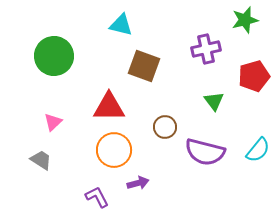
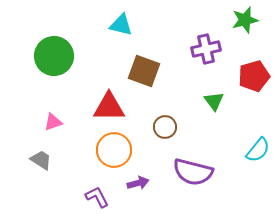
brown square: moved 5 px down
pink triangle: rotated 24 degrees clockwise
purple semicircle: moved 12 px left, 20 px down
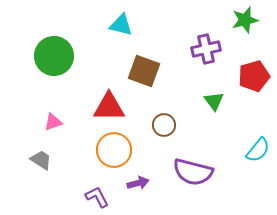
brown circle: moved 1 px left, 2 px up
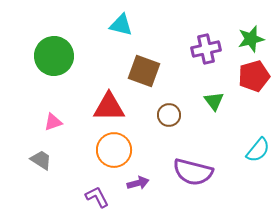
green star: moved 6 px right, 19 px down
brown circle: moved 5 px right, 10 px up
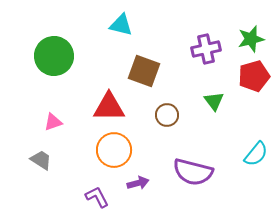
brown circle: moved 2 px left
cyan semicircle: moved 2 px left, 4 px down
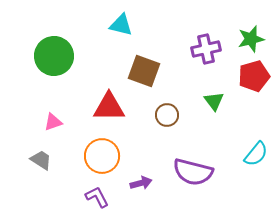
orange circle: moved 12 px left, 6 px down
purple arrow: moved 3 px right
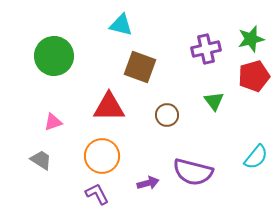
brown square: moved 4 px left, 4 px up
cyan semicircle: moved 3 px down
purple arrow: moved 7 px right
purple L-shape: moved 3 px up
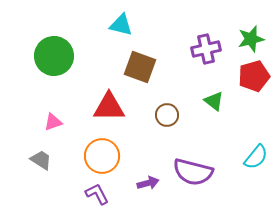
green triangle: rotated 15 degrees counterclockwise
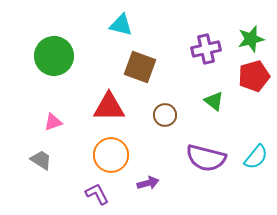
brown circle: moved 2 px left
orange circle: moved 9 px right, 1 px up
purple semicircle: moved 13 px right, 14 px up
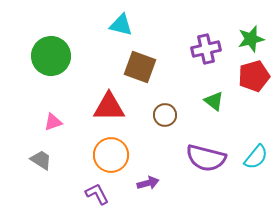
green circle: moved 3 px left
